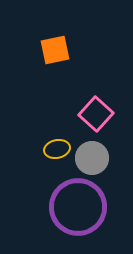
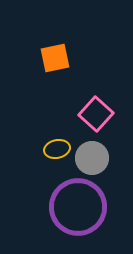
orange square: moved 8 px down
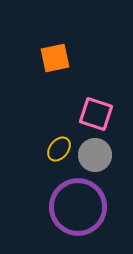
pink square: rotated 24 degrees counterclockwise
yellow ellipse: moved 2 px right; rotated 40 degrees counterclockwise
gray circle: moved 3 px right, 3 px up
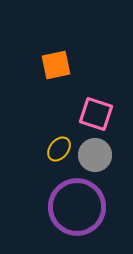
orange square: moved 1 px right, 7 px down
purple circle: moved 1 px left
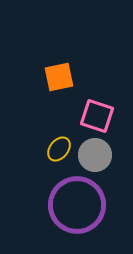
orange square: moved 3 px right, 12 px down
pink square: moved 1 px right, 2 px down
purple circle: moved 2 px up
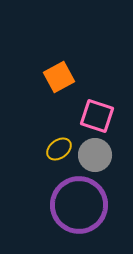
orange square: rotated 16 degrees counterclockwise
yellow ellipse: rotated 15 degrees clockwise
purple circle: moved 2 px right
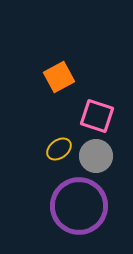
gray circle: moved 1 px right, 1 px down
purple circle: moved 1 px down
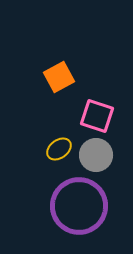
gray circle: moved 1 px up
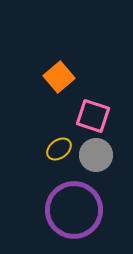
orange square: rotated 12 degrees counterclockwise
pink square: moved 4 px left
purple circle: moved 5 px left, 4 px down
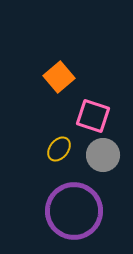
yellow ellipse: rotated 15 degrees counterclockwise
gray circle: moved 7 px right
purple circle: moved 1 px down
